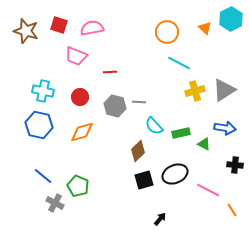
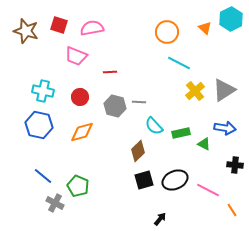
yellow cross: rotated 24 degrees counterclockwise
black ellipse: moved 6 px down
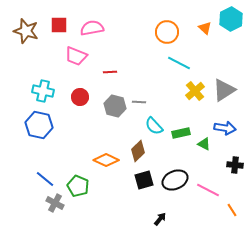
red square: rotated 18 degrees counterclockwise
orange diamond: moved 24 px right, 28 px down; rotated 40 degrees clockwise
blue line: moved 2 px right, 3 px down
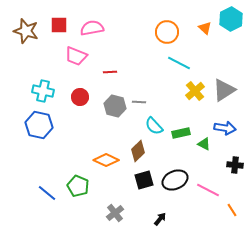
blue line: moved 2 px right, 14 px down
gray cross: moved 60 px right, 10 px down; rotated 24 degrees clockwise
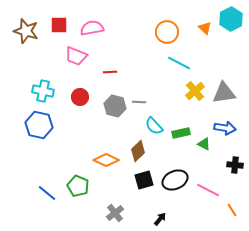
gray triangle: moved 3 px down; rotated 25 degrees clockwise
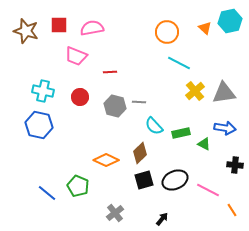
cyan hexagon: moved 1 px left, 2 px down; rotated 15 degrees clockwise
brown diamond: moved 2 px right, 2 px down
black arrow: moved 2 px right
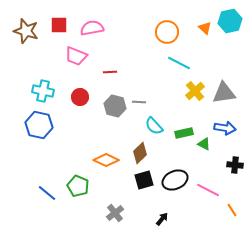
green rectangle: moved 3 px right
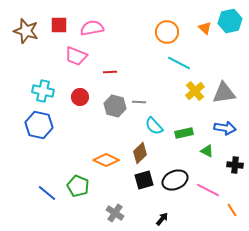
green triangle: moved 3 px right, 7 px down
gray cross: rotated 18 degrees counterclockwise
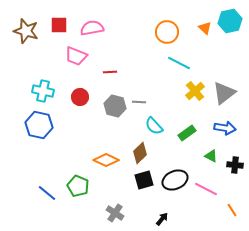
gray triangle: rotated 30 degrees counterclockwise
green rectangle: moved 3 px right; rotated 24 degrees counterclockwise
green triangle: moved 4 px right, 5 px down
pink line: moved 2 px left, 1 px up
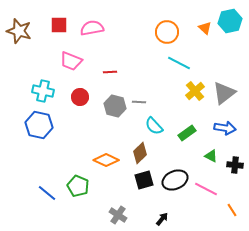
brown star: moved 7 px left
pink trapezoid: moved 5 px left, 5 px down
gray cross: moved 3 px right, 2 px down
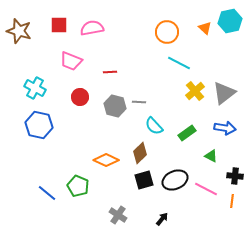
cyan cross: moved 8 px left, 3 px up; rotated 15 degrees clockwise
black cross: moved 11 px down
orange line: moved 9 px up; rotated 40 degrees clockwise
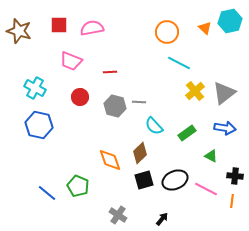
orange diamond: moved 4 px right; rotated 45 degrees clockwise
